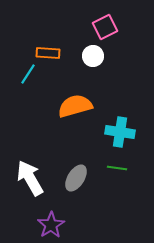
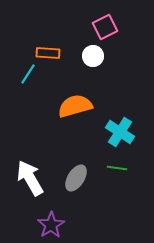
cyan cross: rotated 24 degrees clockwise
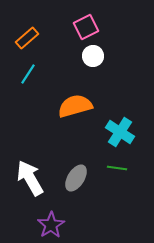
pink square: moved 19 px left
orange rectangle: moved 21 px left, 15 px up; rotated 45 degrees counterclockwise
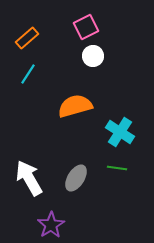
white arrow: moved 1 px left
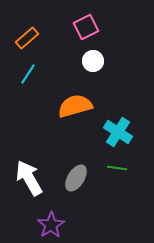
white circle: moved 5 px down
cyan cross: moved 2 px left
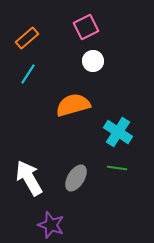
orange semicircle: moved 2 px left, 1 px up
purple star: rotated 20 degrees counterclockwise
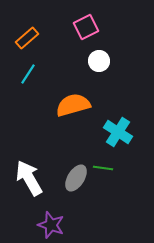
white circle: moved 6 px right
green line: moved 14 px left
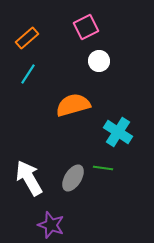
gray ellipse: moved 3 px left
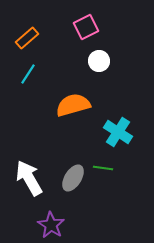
purple star: rotated 12 degrees clockwise
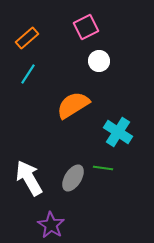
orange semicircle: rotated 16 degrees counterclockwise
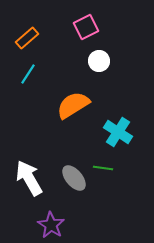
gray ellipse: moved 1 px right; rotated 72 degrees counterclockwise
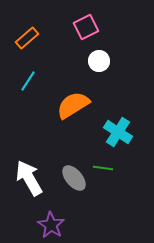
cyan line: moved 7 px down
